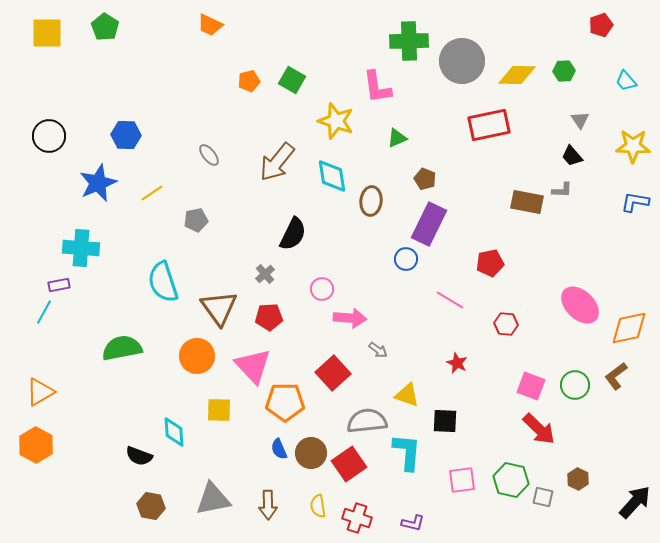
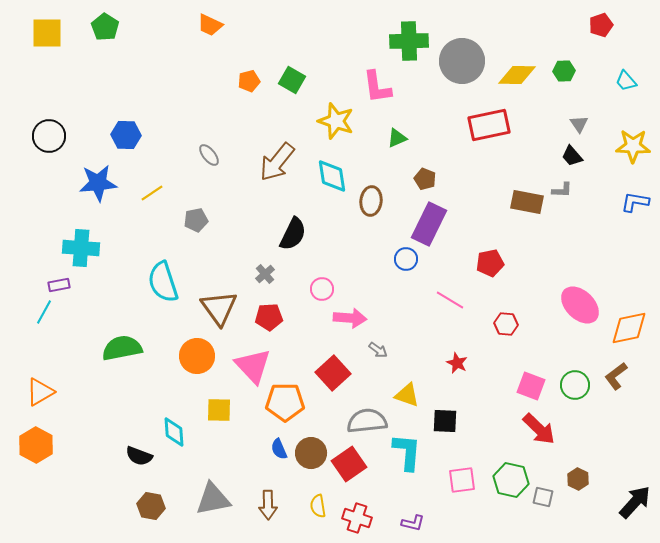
gray triangle at (580, 120): moved 1 px left, 4 px down
blue star at (98, 183): rotated 18 degrees clockwise
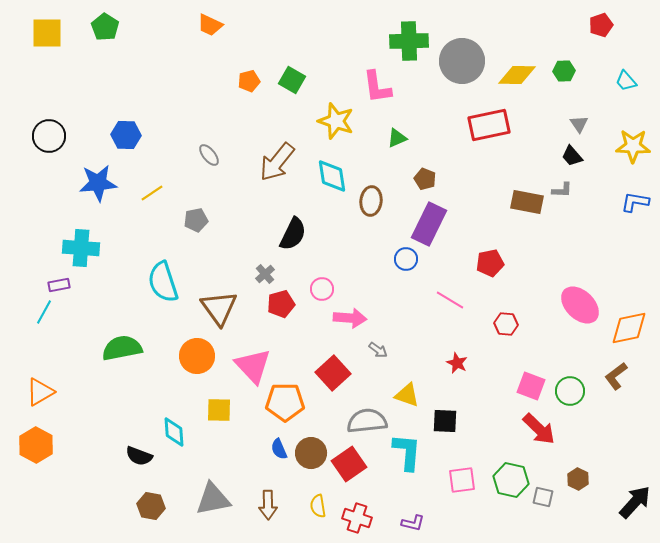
red pentagon at (269, 317): moved 12 px right, 13 px up; rotated 12 degrees counterclockwise
green circle at (575, 385): moved 5 px left, 6 px down
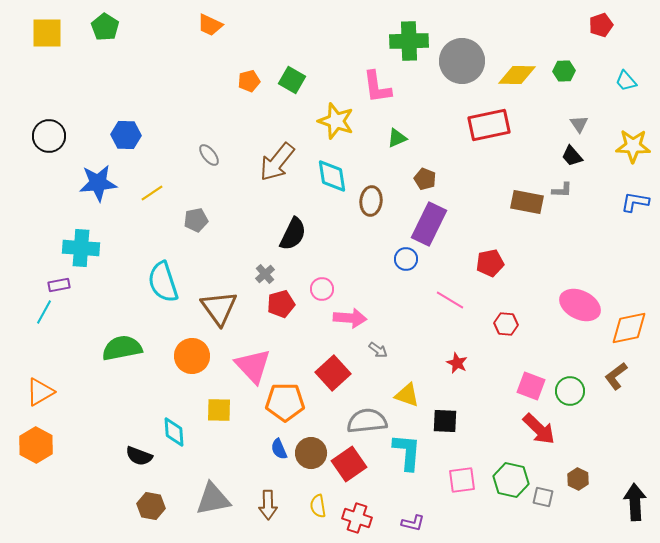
pink ellipse at (580, 305): rotated 18 degrees counterclockwise
orange circle at (197, 356): moved 5 px left
black arrow at (635, 502): rotated 45 degrees counterclockwise
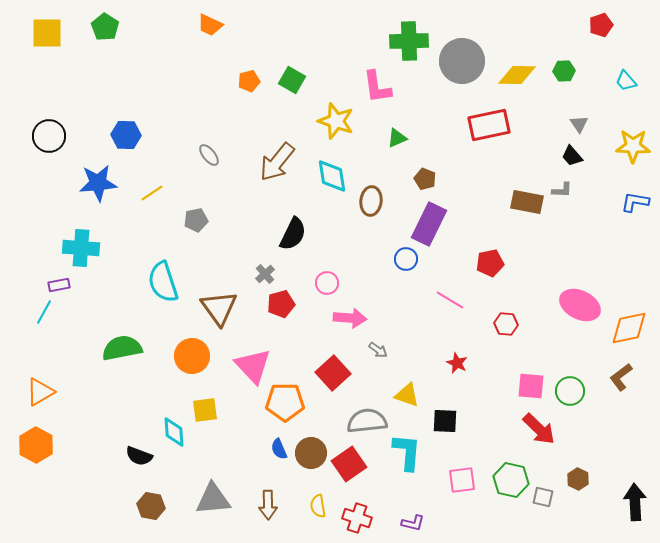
pink circle at (322, 289): moved 5 px right, 6 px up
brown L-shape at (616, 376): moved 5 px right, 1 px down
pink square at (531, 386): rotated 16 degrees counterclockwise
yellow square at (219, 410): moved 14 px left; rotated 8 degrees counterclockwise
gray triangle at (213, 499): rotated 6 degrees clockwise
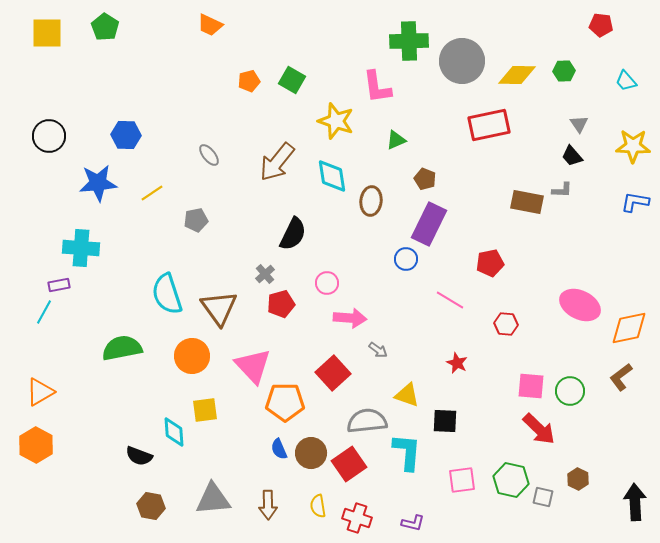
red pentagon at (601, 25): rotated 25 degrees clockwise
green triangle at (397, 138): moved 1 px left, 2 px down
cyan semicircle at (163, 282): moved 4 px right, 12 px down
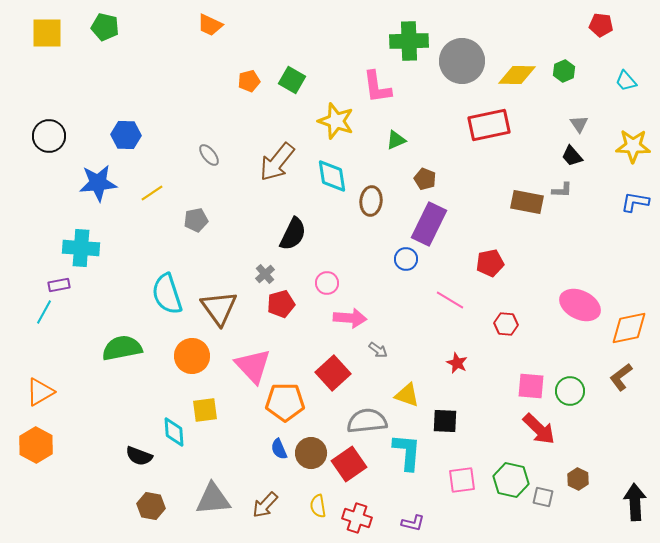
green pentagon at (105, 27): rotated 20 degrees counterclockwise
green hexagon at (564, 71): rotated 20 degrees counterclockwise
brown arrow at (268, 505): moved 3 px left; rotated 44 degrees clockwise
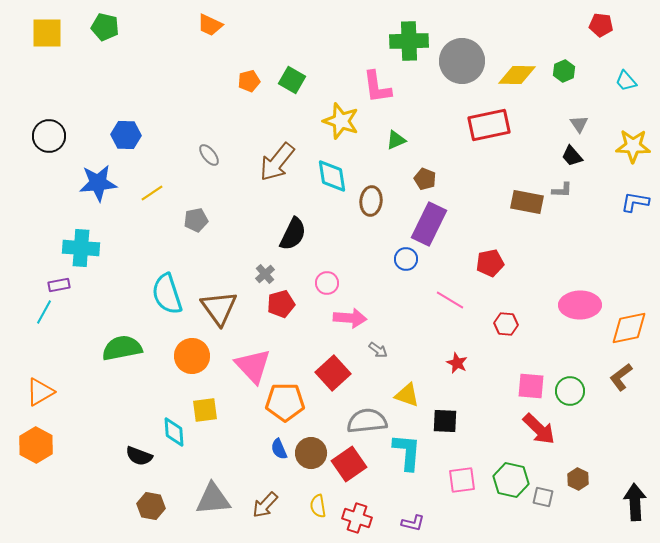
yellow star at (336, 121): moved 5 px right
pink ellipse at (580, 305): rotated 27 degrees counterclockwise
